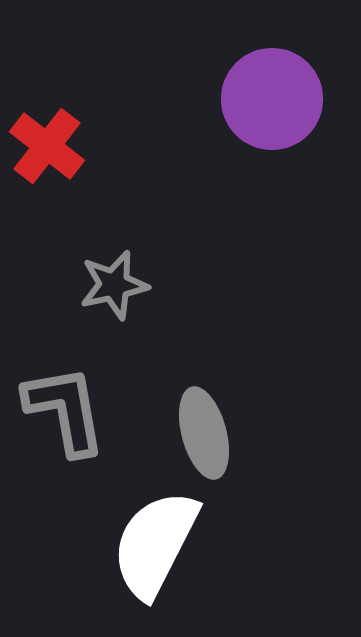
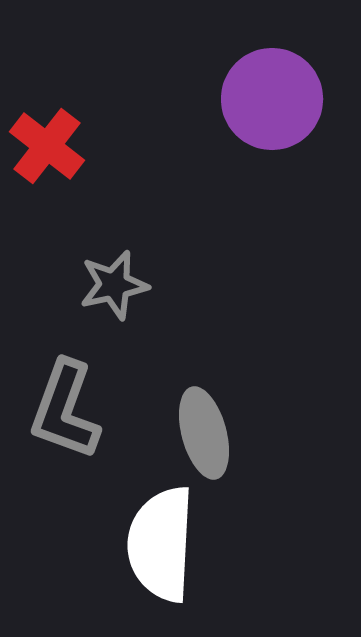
gray L-shape: rotated 150 degrees counterclockwise
white semicircle: moved 6 px right; rotated 24 degrees counterclockwise
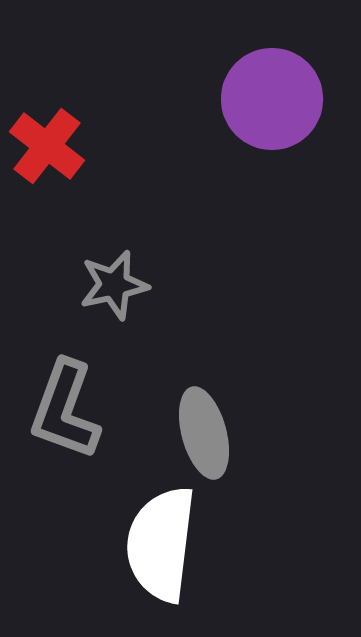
white semicircle: rotated 4 degrees clockwise
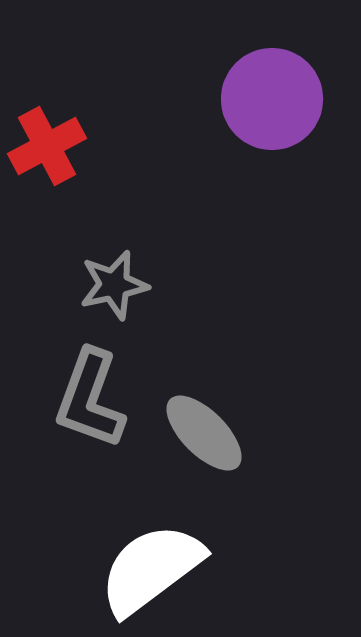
red cross: rotated 24 degrees clockwise
gray L-shape: moved 25 px right, 11 px up
gray ellipse: rotated 30 degrees counterclockwise
white semicircle: moved 10 px left, 25 px down; rotated 46 degrees clockwise
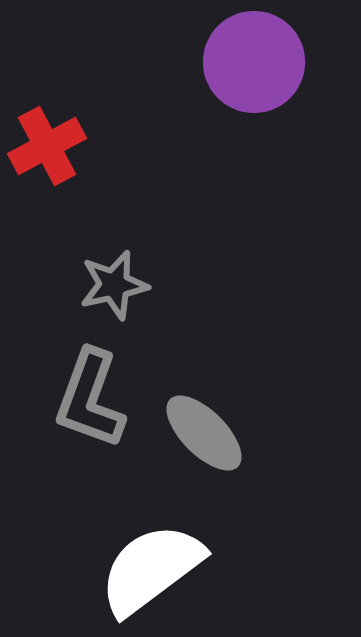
purple circle: moved 18 px left, 37 px up
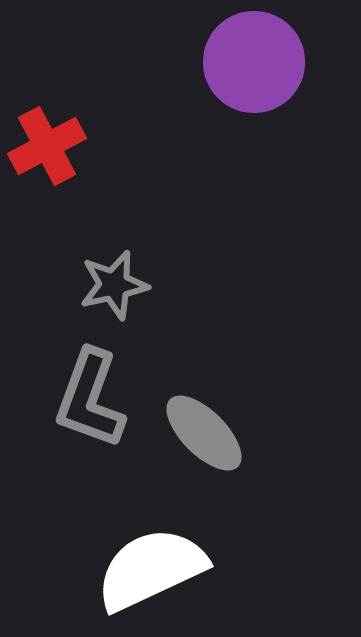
white semicircle: rotated 12 degrees clockwise
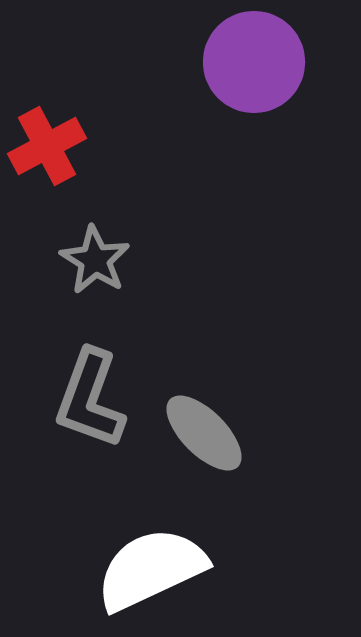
gray star: moved 19 px left, 25 px up; rotated 28 degrees counterclockwise
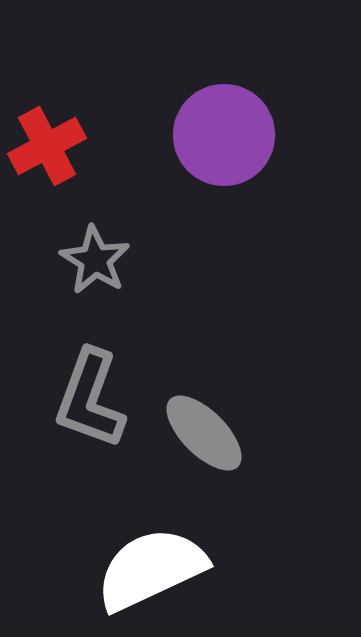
purple circle: moved 30 px left, 73 px down
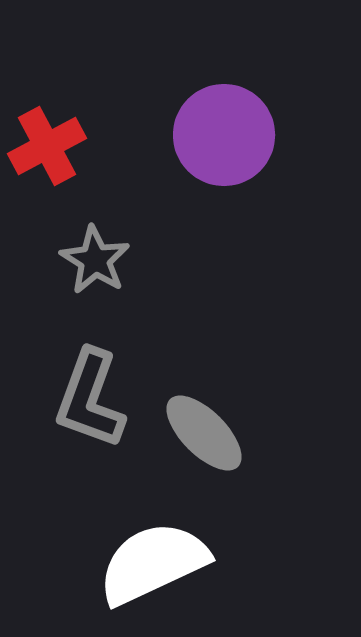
white semicircle: moved 2 px right, 6 px up
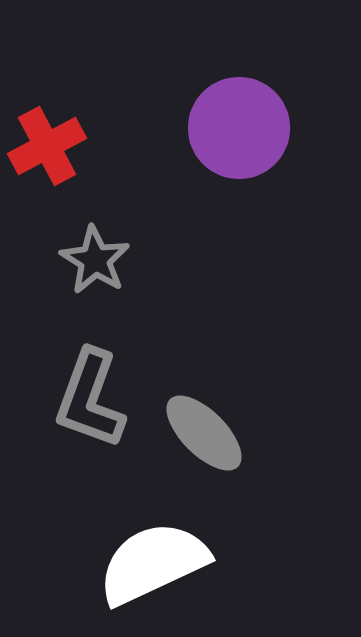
purple circle: moved 15 px right, 7 px up
